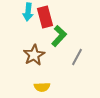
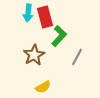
cyan arrow: moved 1 px down
yellow semicircle: moved 1 px right; rotated 28 degrees counterclockwise
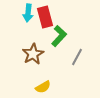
brown star: moved 1 px left, 1 px up
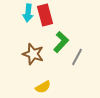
red rectangle: moved 2 px up
green L-shape: moved 2 px right, 6 px down
brown star: rotated 25 degrees counterclockwise
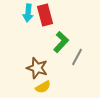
brown star: moved 4 px right, 14 px down
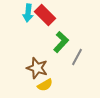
red rectangle: rotated 30 degrees counterclockwise
yellow semicircle: moved 2 px right, 2 px up
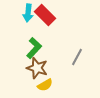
green L-shape: moved 27 px left, 6 px down
